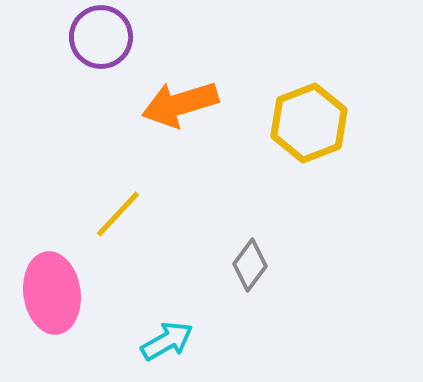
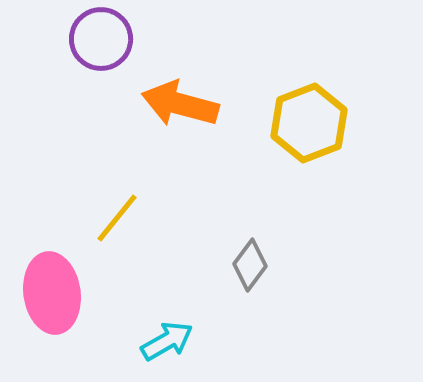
purple circle: moved 2 px down
orange arrow: rotated 32 degrees clockwise
yellow line: moved 1 px left, 4 px down; rotated 4 degrees counterclockwise
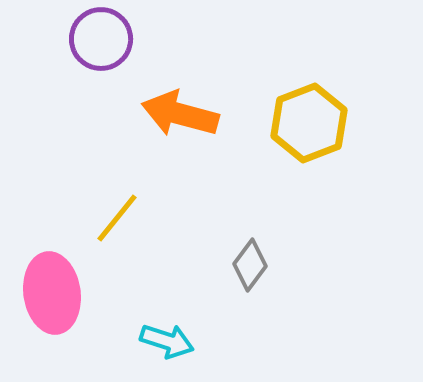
orange arrow: moved 10 px down
cyan arrow: rotated 48 degrees clockwise
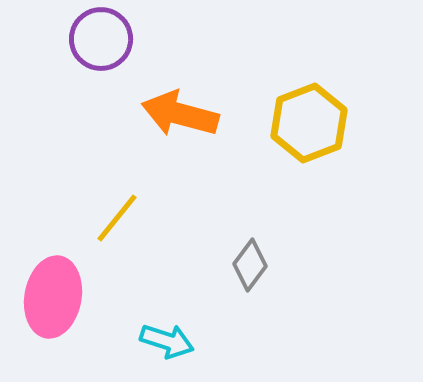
pink ellipse: moved 1 px right, 4 px down; rotated 18 degrees clockwise
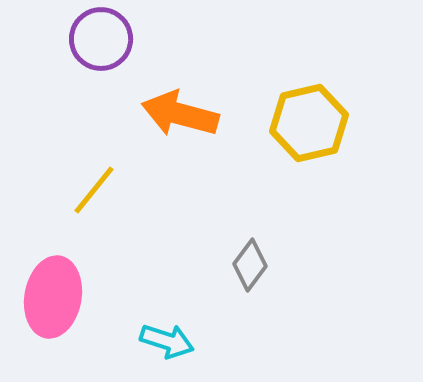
yellow hexagon: rotated 8 degrees clockwise
yellow line: moved 23 px left, 28 px up
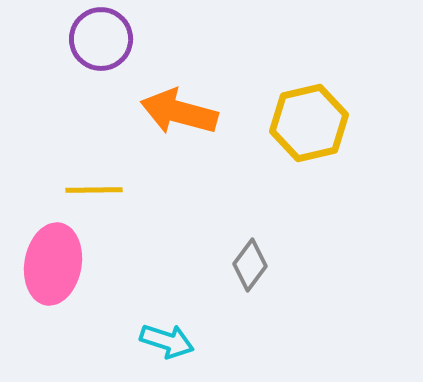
orange arrow: moved 1 px left, 2 px up
yellow line: rotated 50 degrees clockwise
pink ellipse: moved 33 px up
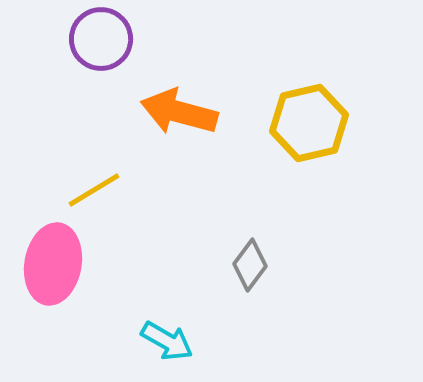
yellow line: rotated 30 degrees counterclockwise
cyan arrow: rotated 12 degrees clockwise
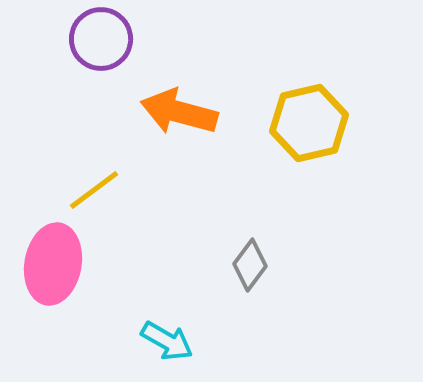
yellow line: rotated 6 degrees counterclockwise
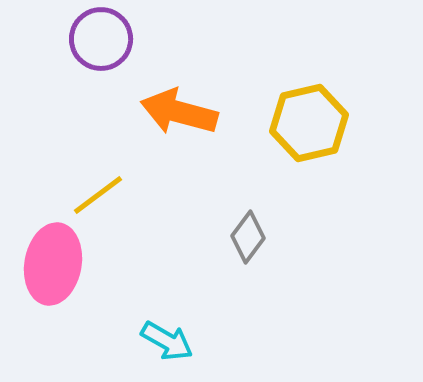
yellow line: moved 4 px right, 5 px down
gray diamond: moved 2 px left, 28 px up
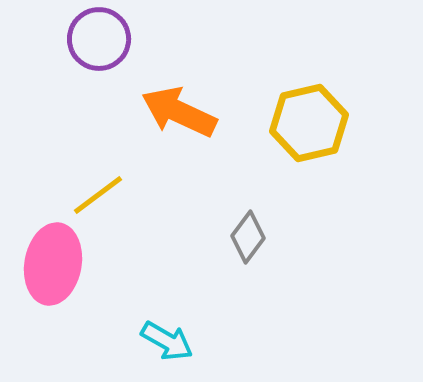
purple circle: moved 2 px left
orange arrow: rotated 10 degrees clockwise
